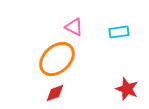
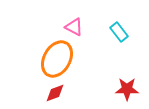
cyan rectangle: rotated 60 degrees clockwise
orange ellipse: rotated 18 degrees counterclockwise
red star: rotated 20 degrees counterclockwise
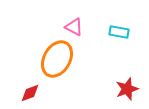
cyan rectangle: rotated 42 degrees counterclockwise
red star: rotated 20 degrees counterclockwise
red diamond: moved 25 px left
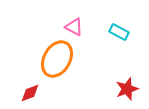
cyan rectangle: rotated 18 degrees clockwise
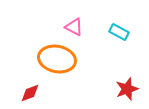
orange ellipse: rotated 72 degrees clockwise
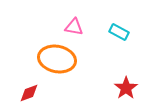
pink triangle: rotated 18 degrees counterclockwise
red star: moved 1 px left, 1 px up; rotated 15 degrees counterclockwise
red diamond: moved 1 px left
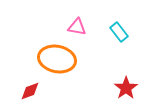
pink triangle: moved 3 px right
cyan rectangle: rotated 24 degrees clockwise
red diamond: moved 1 px right, 2 px up
